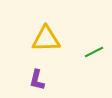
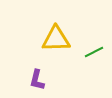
yellow triangle: moved 10 px right
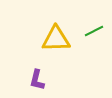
green line: moved 21 px up
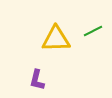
green line: moved 1 px left
